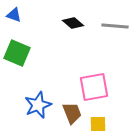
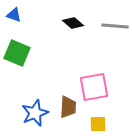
blue star: moved 3 px left, 8 px down
brown trapezoid: moved 4 px left, 6 px up; rotated 25 degrees clockwise
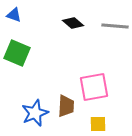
brown trapezoid: moved 2 px left, 1 px up
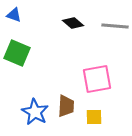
pink square: moved 3 px right, 8 px up
blue star: moved 1 px up; rotated 20 degrees counterclockwise
yellow square: moved 4 px left, 7 px up
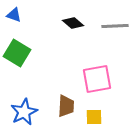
gray line: rotated 8 degrees counterclockwise
green square: rotated 8 degrees clockwise
blue star: moved 11 px left; rotated 16 degrees clockwise
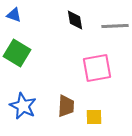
black diamond: moved 2 px right, 3 px up; rotated 40 degrees clockwise
pink square: moved 11 px up
blue star: moved 1 px left, 6 px up; rotated 20 degrees counterclockwise
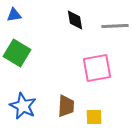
blue triangle: rotated 28 degrees counterclockwise
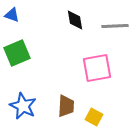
blue triangle: moved 2 px left; rotated 28 degrees clockwise
green square: rotated 36 degrees clockwise
yellow square: rotated 30 degrees clockwise
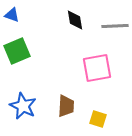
green square: moved 2 px up
yellow square: moved 4 px right, 2 px down; rotated 12 degrees counterclockwise
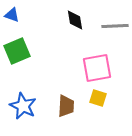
yellow square: moved 21 px up
